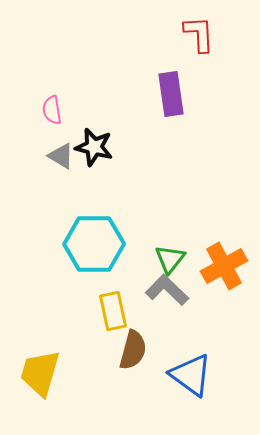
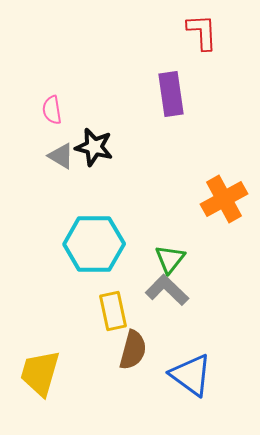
red L-shape: moved 3 px right, 2 px up
orange cross: moved 67 px up
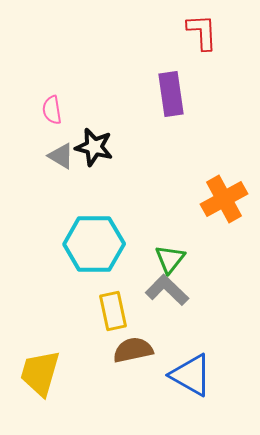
brown semicircle: rotated 117 degrees counterclockwise
blue triangle: rotated 6 degrees counterclockwise
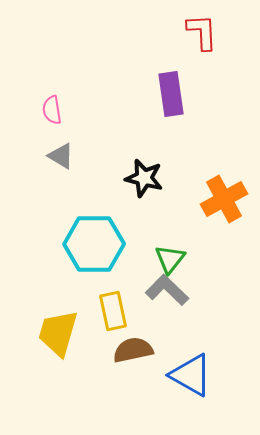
black star: moved 50 px right, 31 px down
yellow trapezoid: moved 18 px right, 40 px up
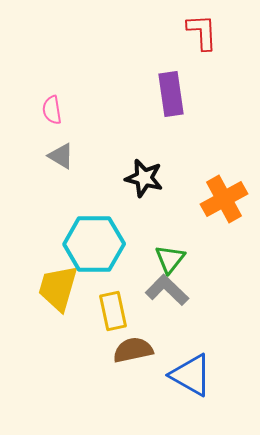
yellow trapezoid: moved 45 px up
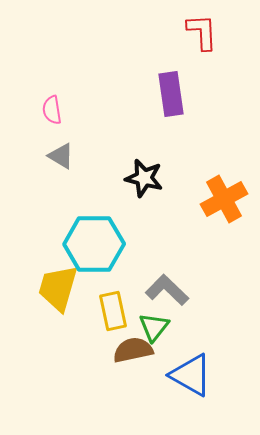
green triangle: moved 16 px left, 68 px down
